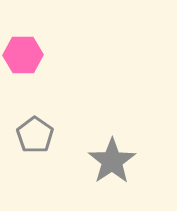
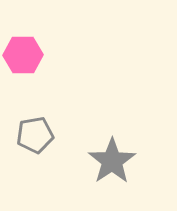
gray pentagon: rotated 27 degrees clockwise
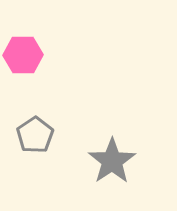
gray pentagon: rotated 24 degrees counterclockwise
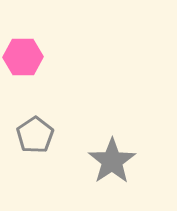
pink hexagon: moved 2 px down
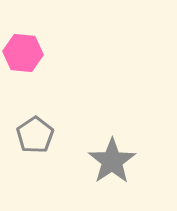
pink hexagon: moved 4 px up; rotated 6 degrees clockwise
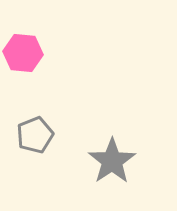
gray pentagon: rotated 12 degrees clockwise
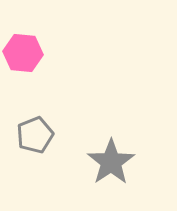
gray star: moved 1 px left, 1 px down
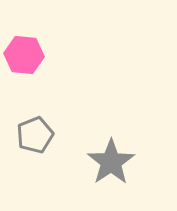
pink hexagon: moved 1 px right, 2 px down
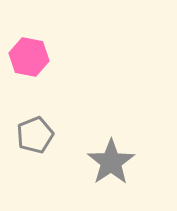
pink hexagon: moved 5 px right, 2 px down; rotated 6 degrees clockwise
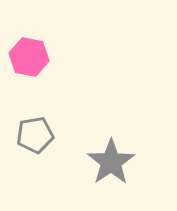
gray pentagon: rotated 12 degrees clockwise
